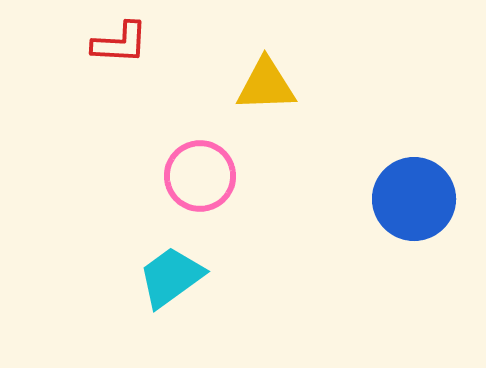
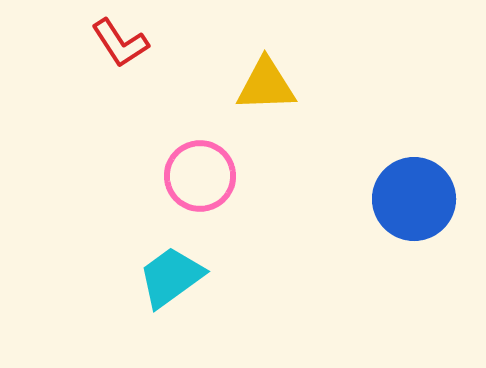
red L-shape: rotated 54 degrees clockwise
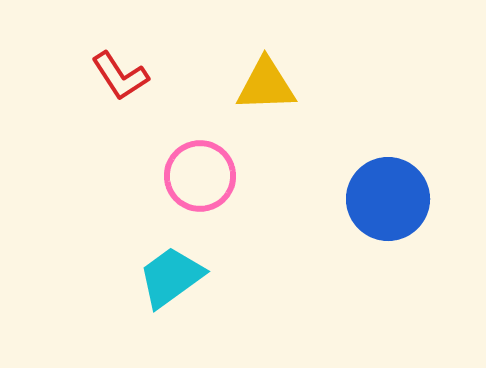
red L-shape: moved 33 px down
blue circle: moved 26 px left
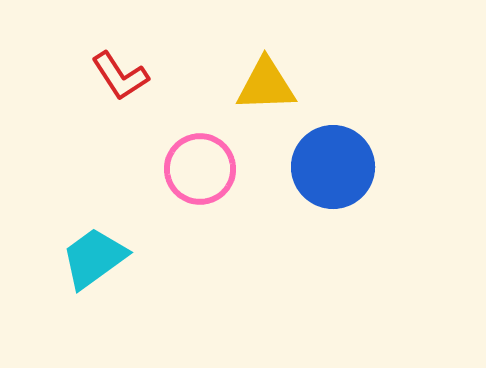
pink circle: moved 7 px up
blue circle: moved 55 px left, 32 px up
cyan trapezoid: moved 77 px left, 19 px up
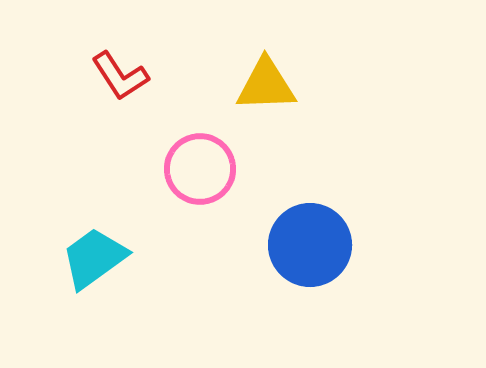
blue circle: moved 23 px left, 78 px down
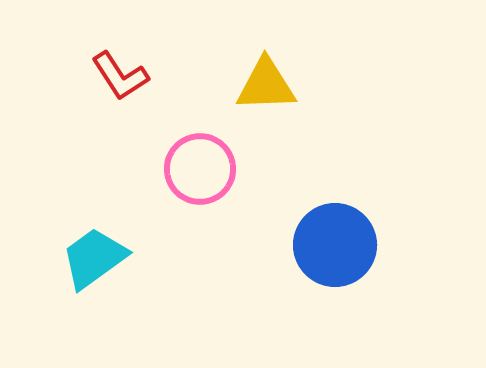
blue circle: moved 25 px right
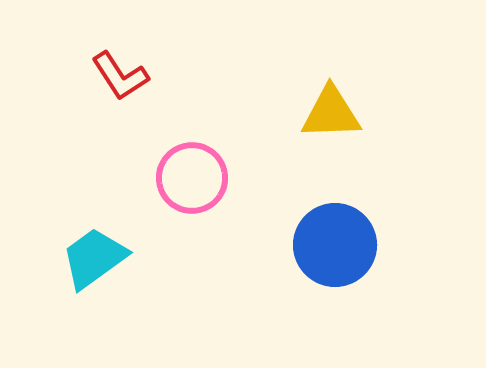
yellow triangle: moved 65 px right, 28 px down
pink circle: moved 8 px left, 9 px down
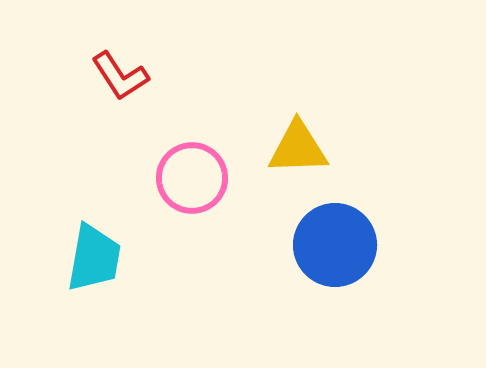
yellow triangle: moved 33 px left, 35 px down
cyan trapezoid: rotated 136 degrees clockwise
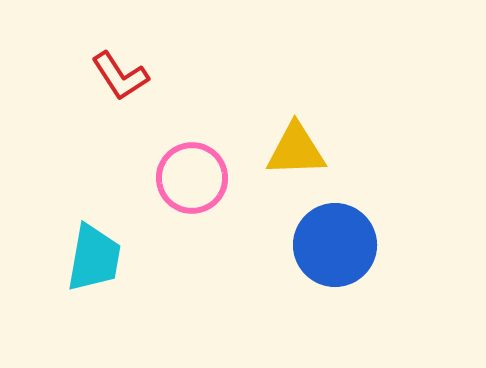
yellow triangle: moved 2 px left, 2 px down
